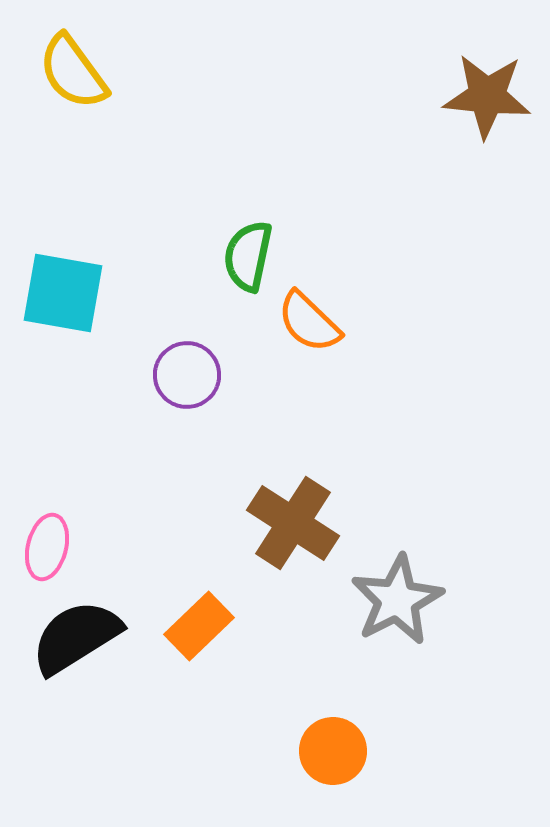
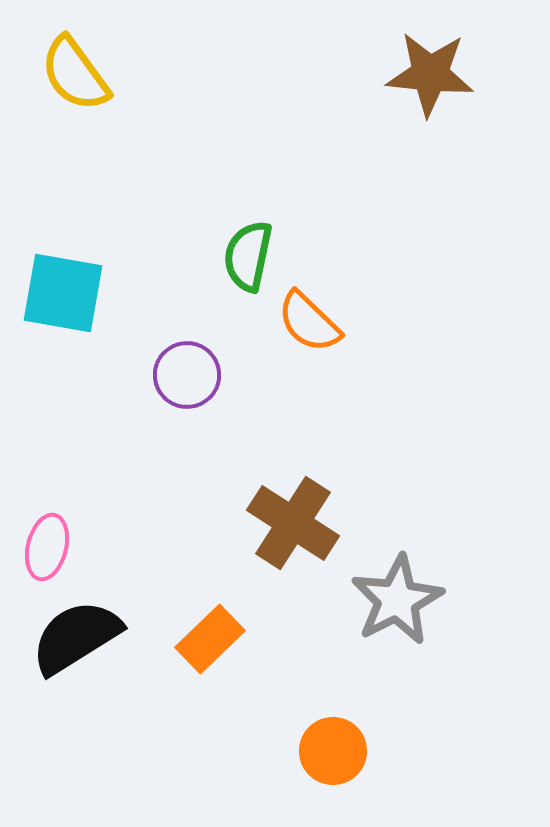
yellow semicircle: moved 2 px right, 2 px down
brown star: moved 57 px left, 22 px up
orange rectangle: moved 11 px right, 13 px down
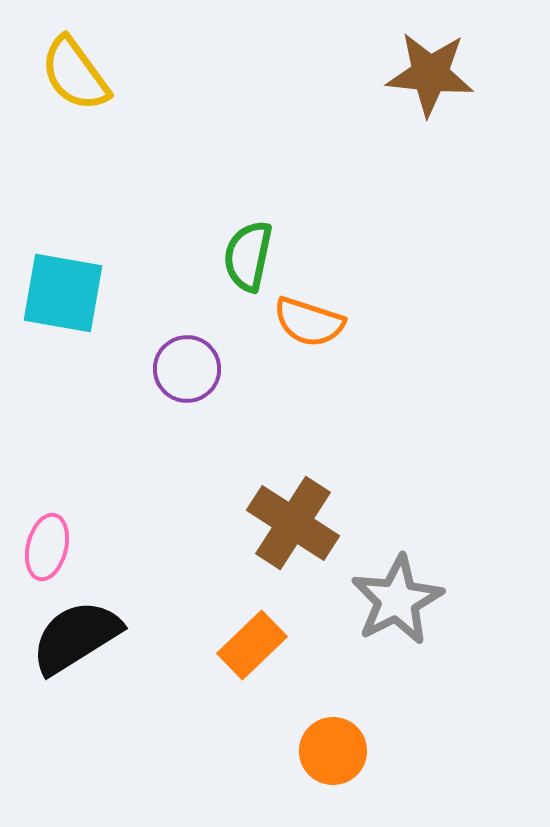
orange semicircle: rotated 26 degrees counterclockwise
purple circle: moved 6 px up
orange rectangle: moved 42 px right, 6 px down
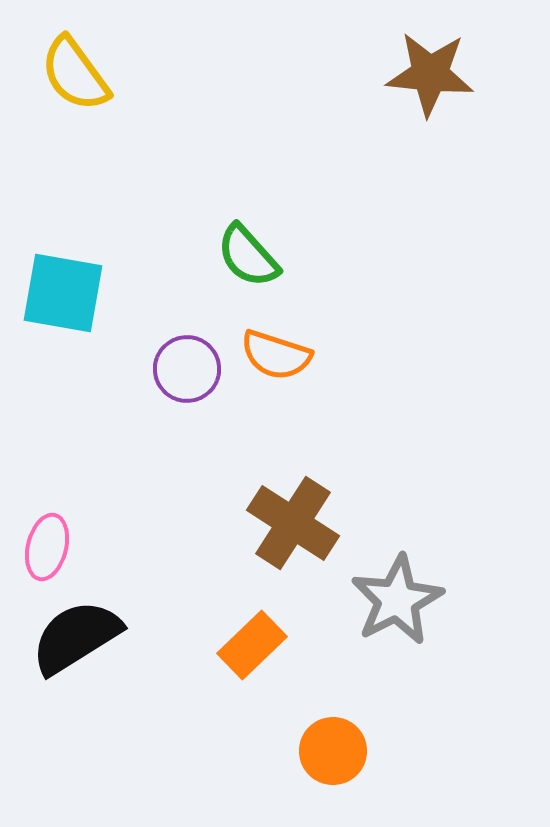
green semicircle: rotated 54 degrees counterclockwise
orange semicircle: moved 33 px left, 33 px down
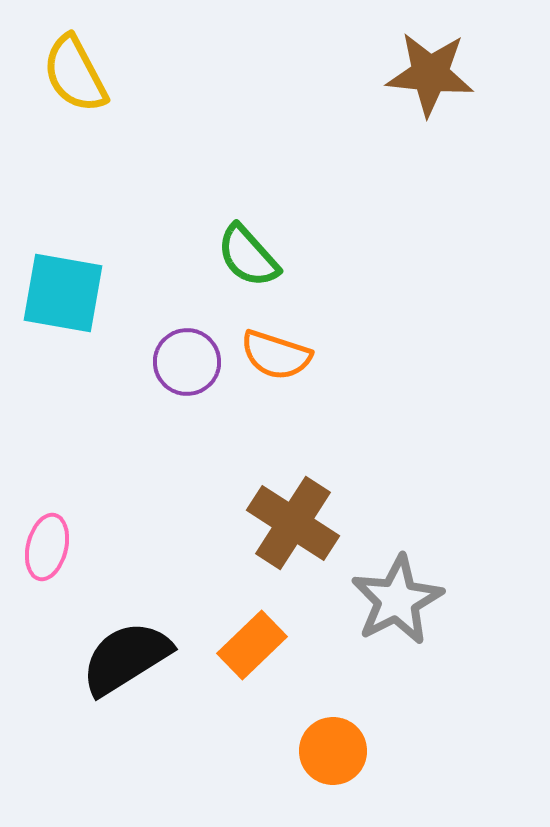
yellow semicircle: rotated 8 degrees clockwise
purple circle: moved 7 px up
black semicircle: moved 50 px right, 21 px down
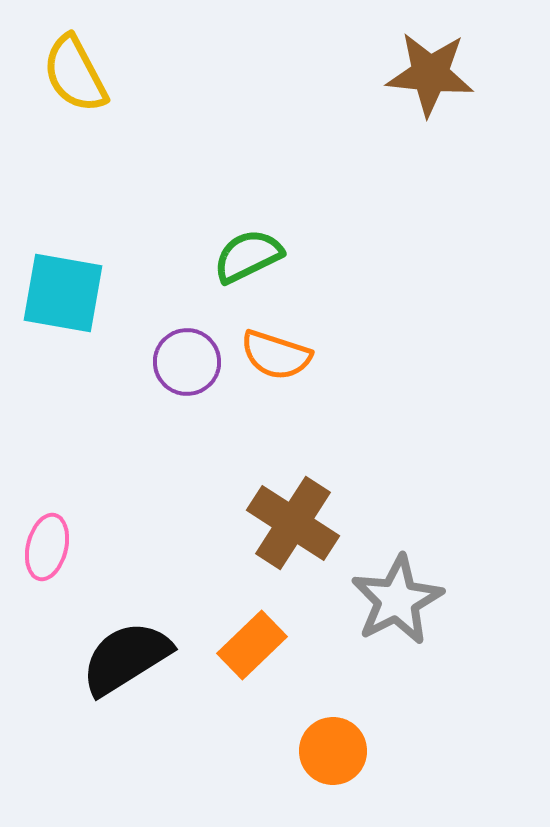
green semicircle: rotated 106 degrees clockwise
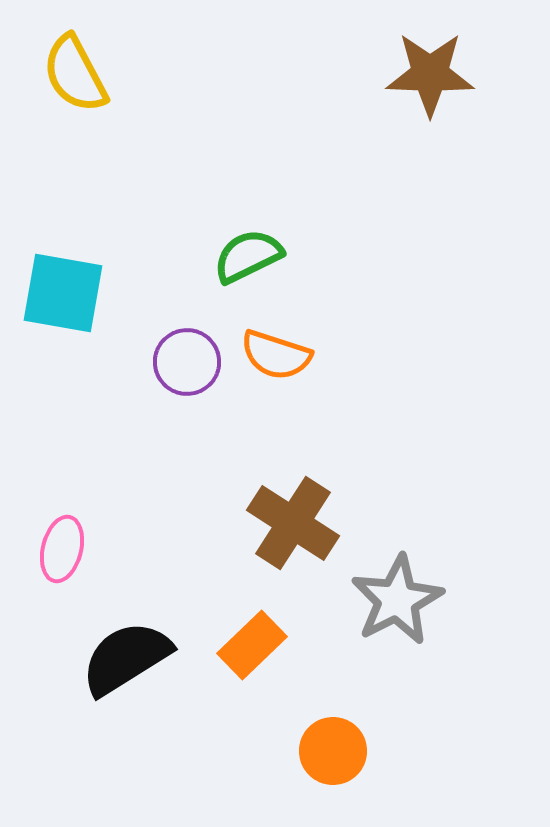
brown star: rotated 4 degrees counterclockwise
pink ellipse: moved 15 px right, 2 px down
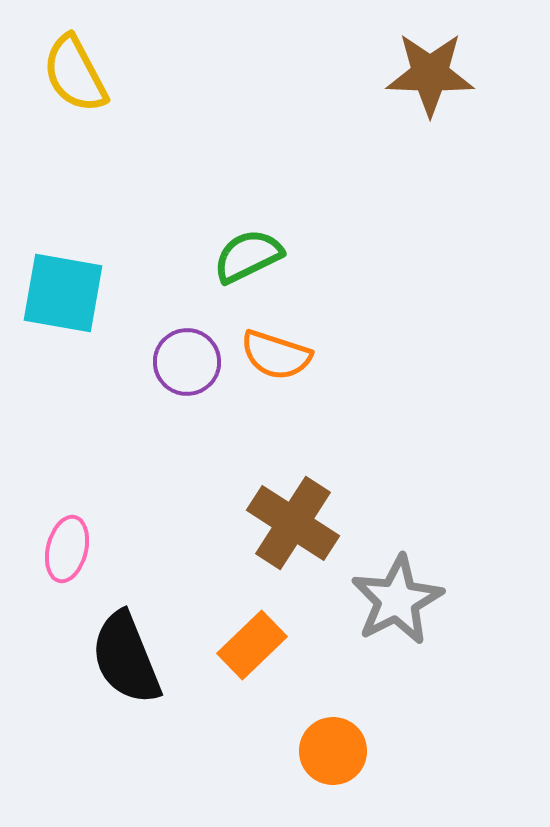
pink ellipse: moved 5 px right
black semicircle: rotated 80 degrees counterclockwise
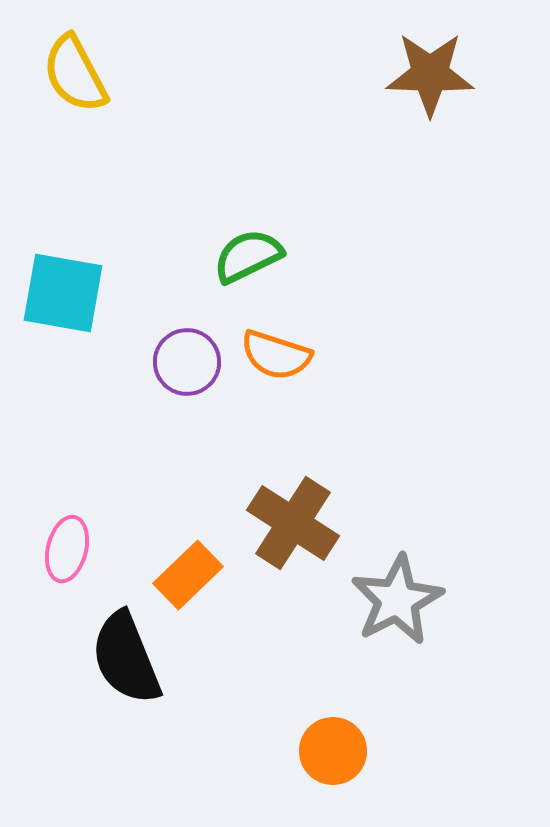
orange rectangle: moved 64 px left, 70 px up
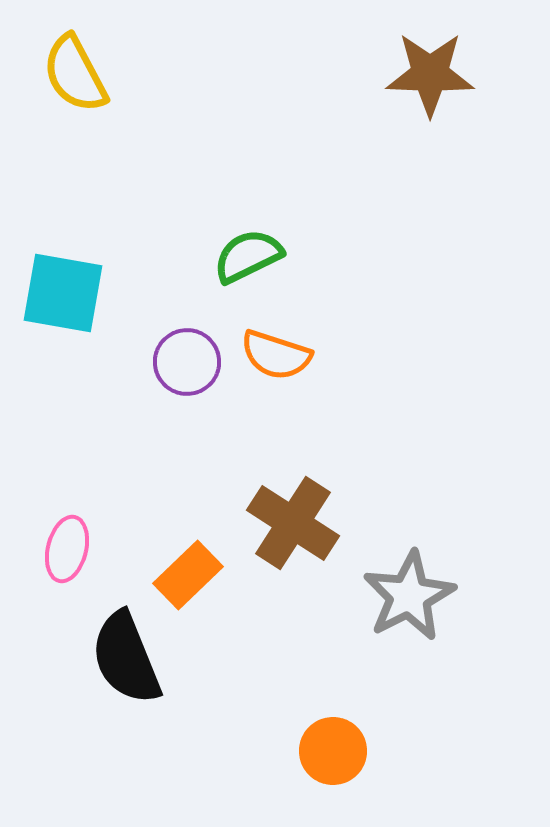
gray star: moved 12 px right, 4 px up
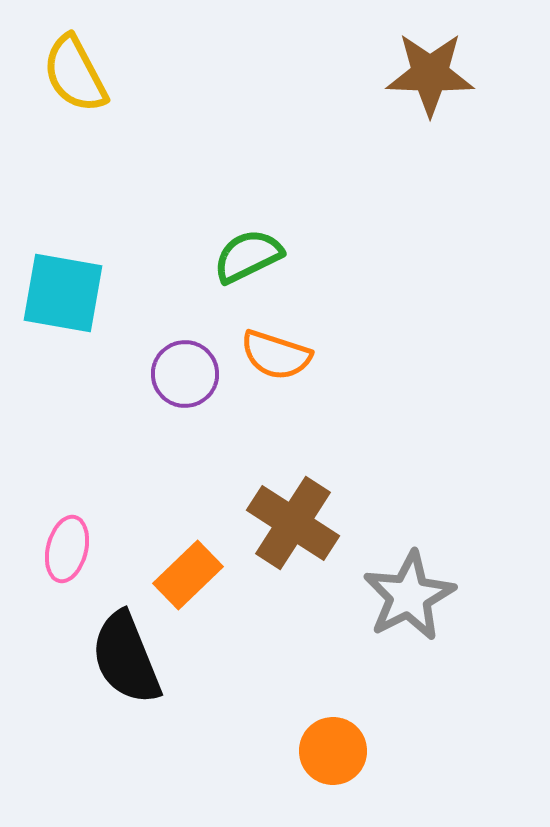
purple circle: moved 2 px left, 12 px down
